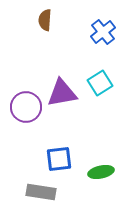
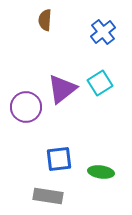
purple triangle: moved 4 px up; rotated 28 degrees counterclockwise
green ellipse: rotated 20 degrees clockwise
gray rectangle: moved 7 px right, 4 px down
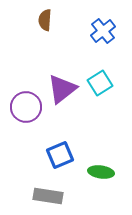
blue cross: moved 1 px up
blue square: moved 1 px right, 4 px up; rotated 16 degrees counterclockwise
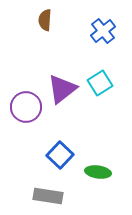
blue square: rotated 24 degrees counterclockwise
green ellipse: moved 3 px left
